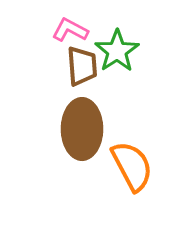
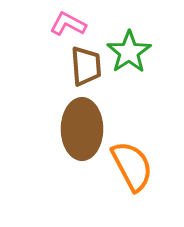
pink L-shape: moved 2 px left, 6 px up
green star: moved 12 px right, 1 px down
brown trapezoid: moved 4 px right
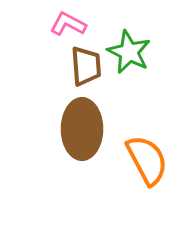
green star: rotated 12 degrees counterclockwise
orange semicircle: moved 15 px right, 6 px up
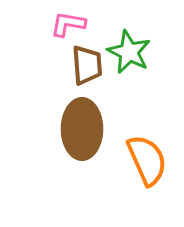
pink L-shape: rotated 18 degrees counterclockwise
brown trapezoid: moved 1 px right, 1 px up
orange semicircle: rotated 4 degrees clockwise
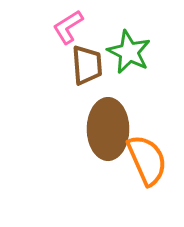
pink L-shape: moved 3 px down; rotated 42 degrees counterclockwise
brown ellipse: moved 26 px right
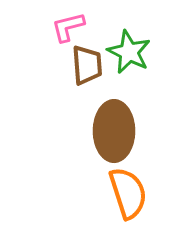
pink L-shape: rotated 18 degrees clockwise
brown ellipse: moved 6 px right, 2 px down
orange semicircle: moved 19 px left, 33 px down; rotated 6 degrees clockwise
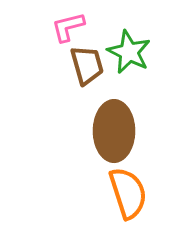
brown trapezoid: rotated 12 degrees counterclockwise
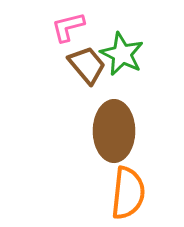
green star: moved 7 px left, 2 px down
brown trapezoid: rotated 24 degrees counterclockwise
orange semicircle: rotated 24 degrees clockwise
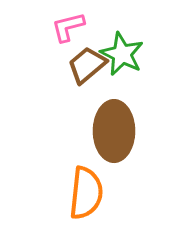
brown trapezoid: rotated 90 degrees counterclockwise
orange semicircle: moved 42 px left
